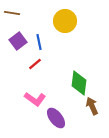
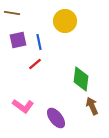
purple square: moved 1 px up; rotated 24 degrees clockwise
green diamond: moved 2 px right, 4 px up
pink L-shape: moved 12 px left, 7 px down
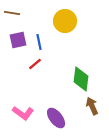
pink L-shape: moved 7 px down
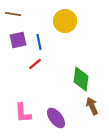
brown line: moved 1 px right, 1 px down
pink L-shape: rotated 50 degrees clockwise
